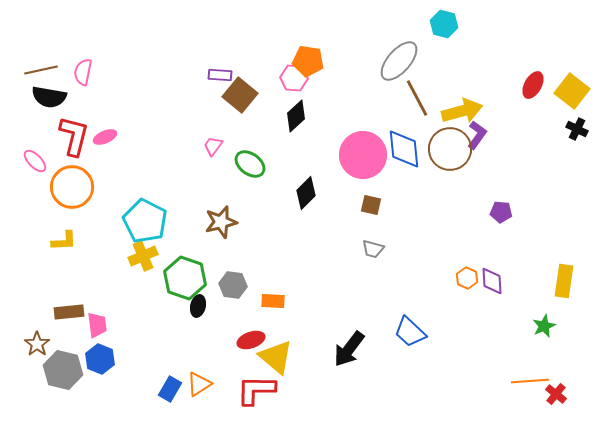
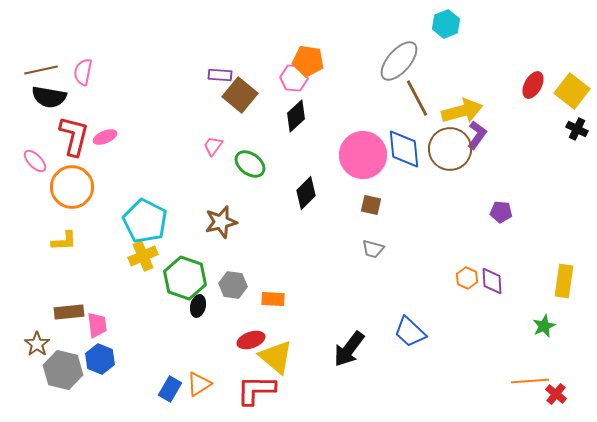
cyan hexagon at (444, 24): moved 2 px right; rotated 24 degrees clockwise
orange rectangle at (273, 301): moved 2 px up
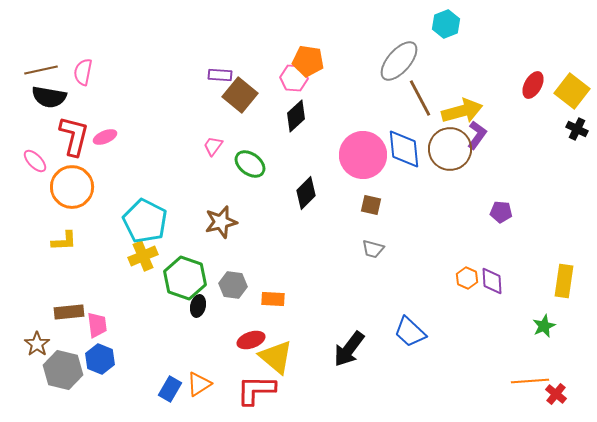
brown line at (417, 98): moved 3 px right
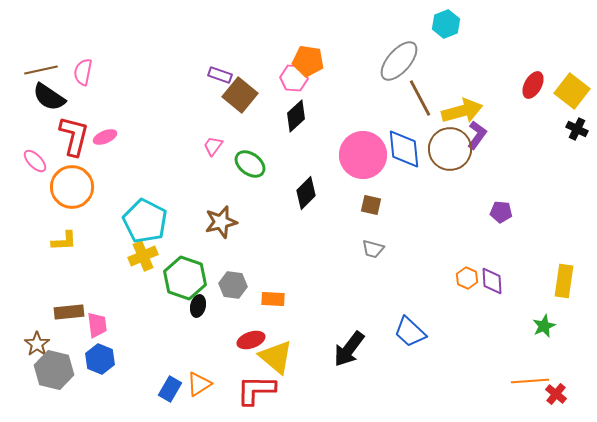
purple rectangle at (220, 75): rotated 15 degrees clockwise
black semicircle at (49, 97): rotated 24 degrees clockwise
gray hexagon at (63, 370): moved 9 px left
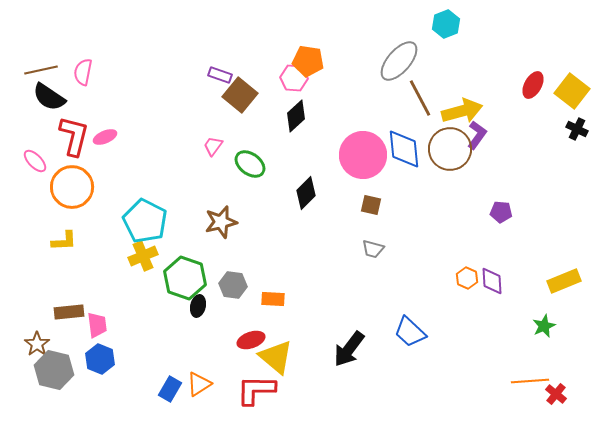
yellow rectangle at (564, 281): rotated 60 degrees clockwise
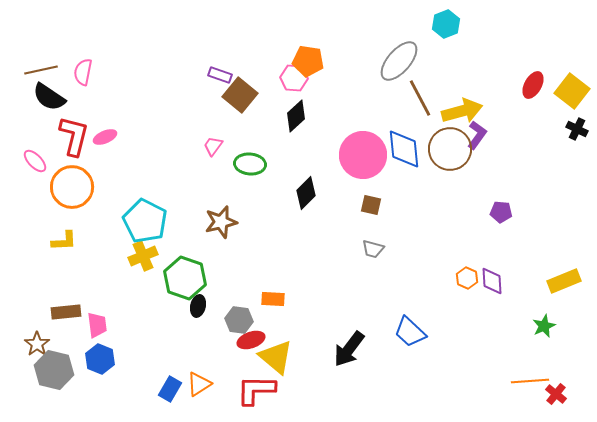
green ellipse at (250, 164): rotated 32 degrees counterclockwise
gray hexagon at (233, 285): moved 6 px right, 35 px down
brown rectangle at (69, 312): moved 3 px left
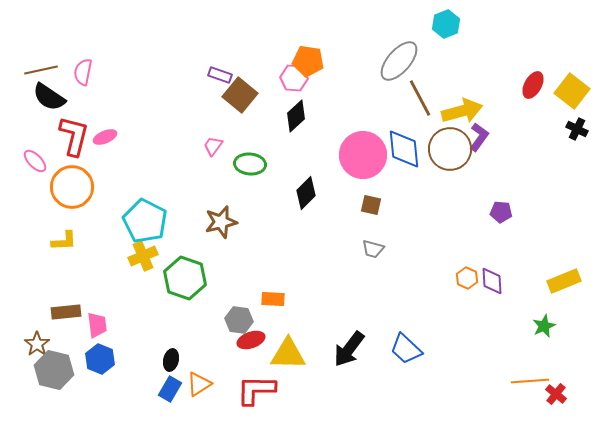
purple L-shape at (477, 135): moved 2 px right, 2 px down
black ellipse at (198, 306): moved 27 px left, 54 px down
blue trapezoid at (410, 332): moved 4 px left, 17 px down
yellow triangle at (276, 357): moved 12 px right, 3 px up; rotated 39 degrees counterclockwise
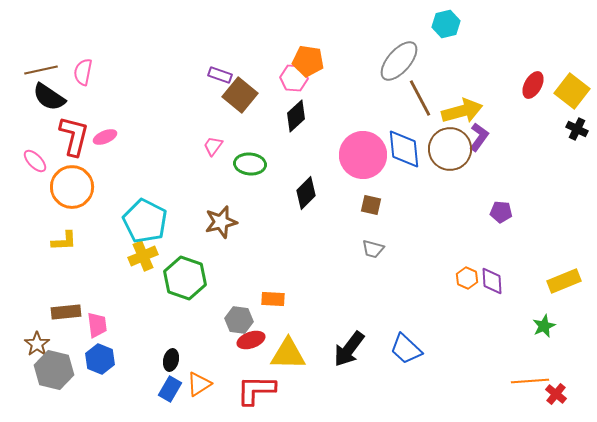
cyan hexagon at (446, 24): rotated 8 degrees clockwise
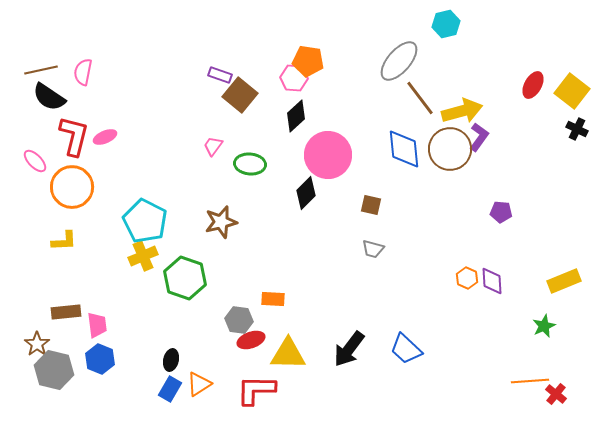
brown line at (420, 98): rotated 9 degrees counterclockwise
pink circle at (363, 155): moved 35 px left
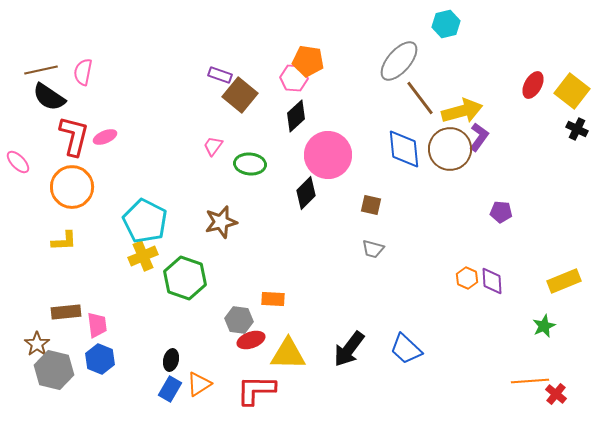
pink ellipse at (35, 161): moved 17 px left, 1 px down
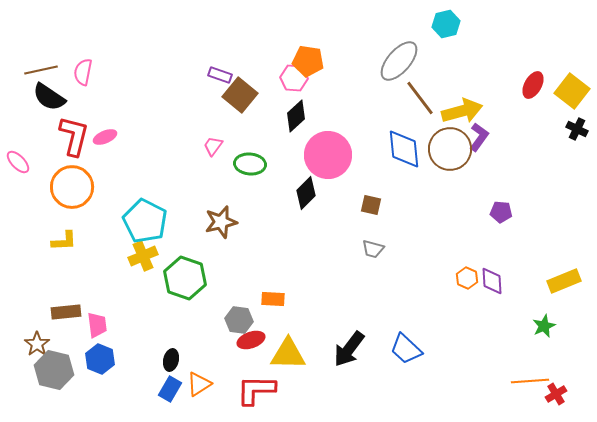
red cross at (556, 394): rotated 20 degrees clockwise
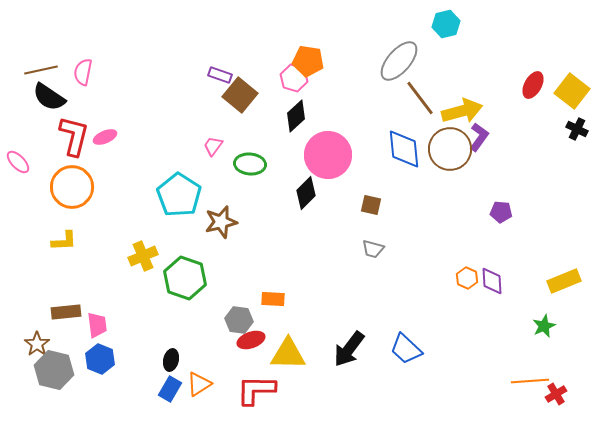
pink hexagon at (294, 78): rotated 12 degrees clockwise
cyan pentagon at (145, 221): moved 34 px right, 26 px up; rotated 6 degrees clockwise
